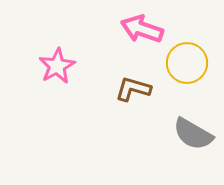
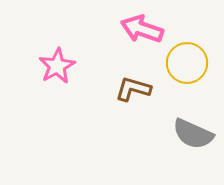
gray semicircle: rotated 6 degrees counterclockwise
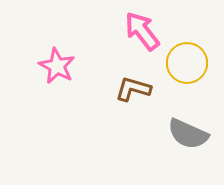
pink arrow: moved 2 px down; rotated 33 degrees clockwise
pink star: rotated 15 degrees counterclockwise
gray semicircle: moved 5 px left
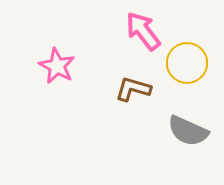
pink arrow: moved 1 px right
gray semicircle: moved 3 px up
